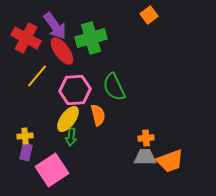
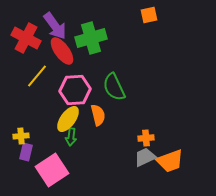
orange square: rotated 24 degrees clockwise
yellow cross: moved 4 px left
gray trapezoid: rotated 25 degrees counterclockwise
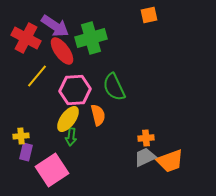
purple arrow: rotated 20 degrees counterclockwise
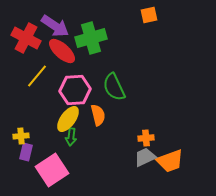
red ellipse: rotated 12 degrees counterclockwise
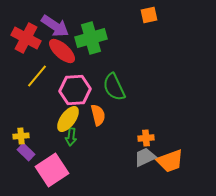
purple rectangle: rotated 60 degrees counterclockwise
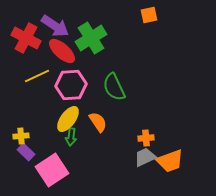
green cross: rotated 16 degrees counterclockwise
yellow line: rotated 25 degrees clockwise
pink hexagon: moved 4 px left, 5 px up
orange semicircle: moved 7 px down; rotated 20 degrees counterclockwise
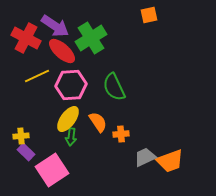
orange cross: moved 25 px left, 4 px up
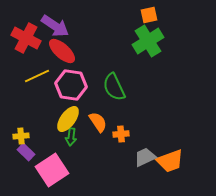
green cross: moved 57 px right, 3 px down
pink hexagon: rotated 12 degrees clockwise
